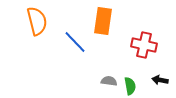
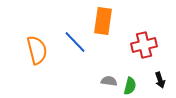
orange semicircle: moved 29 px down
red cross: rotated 25 degrees counterclockwise
black arrow: rotated 119 degrees counterclockwise
green semicircle: rotated 24 degrees clockwise
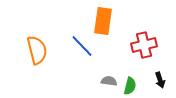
blue line: moved 7 px right, 4 px down
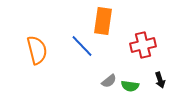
red cross: moved 1 px left
gray semicircle: rotated 133 degrees clockwise
green semicircle: rotated 84 degrees clockwise
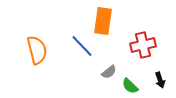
gray semicircle: moved 9 px up
green semicircle: rotated 36 degrees clockwise
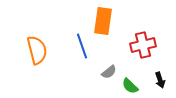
blue line: rotated 25 degrees clockwise
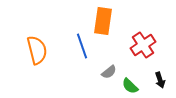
red cross: rotated 20 degrees counterclockwise
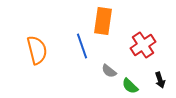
gray semicircle: moved 1 px up; rotated 77 degrees clockwise
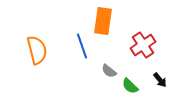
black arrow: rotated 21 degrees counterclockwise
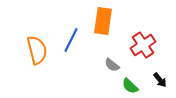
blue line: moved 11 px left, 6 px up; rotated 45 degrees clockwise
gray semicircle: moved 3 px right, 6 px up
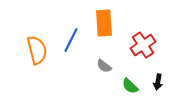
orange rectangle: moved 1 px right, 2 px down; rotated 12 degrees counterclockwise
gray semicircle: moved 8 px left, 1 px down
black arrow: moved 2 px left, 2 px down; rotated 49 degrees clockwise
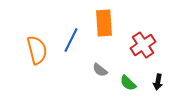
gray semicircle: moved 4 px left, 4 px down
green semicircle: moved 2 px left, 3 px up
